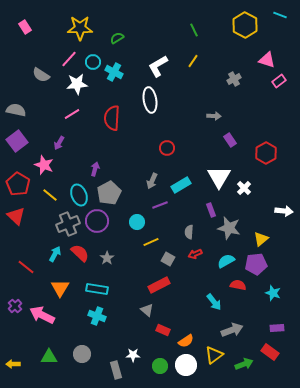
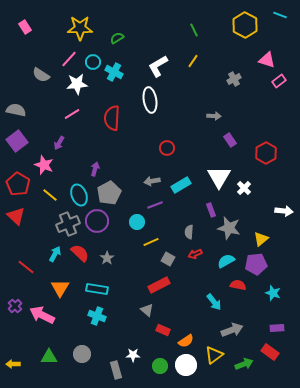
gray arrow at (152, 181): rotated 56 degrees clockwise
purple line at (160, 205): moved 5 px left
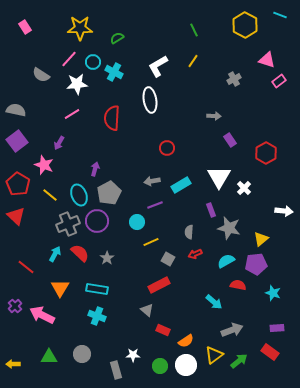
cyan arrow at (214, 302): rotated 12 degrees counterclockwise
green arrow at (244, 364): moved 5 px left, 3 px up; rotated 18 degrees counterclockwise
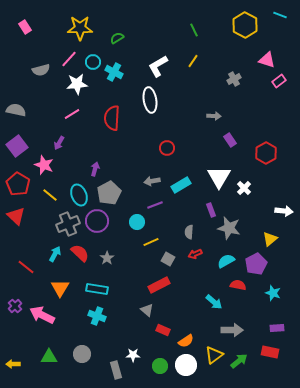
gray semicircle at (41, 75): moved 5 px up; rotated 48 degrees counterclockwise
purple square at (17, 141): moved 5 px down
yellow triangle at (261, 239): moved 9 px right
purple pentagon at (256, 264): rotated 20 degrees counterclockwise
gray arrow at (232, 330): rotated 20 degrees clockwise
red rectangle at (270, 352): rotated 24 degrees counterclockwise
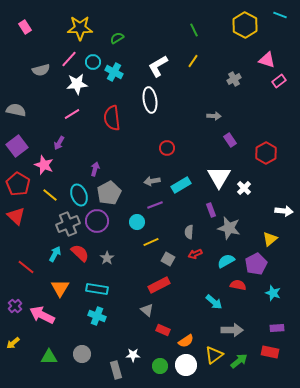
red semicircle at (112, 118): rotated 10 degrees counterclockwise
yellow arrow at (13, 364): moved 21 px up; rotated 40 degrees counterclockwise
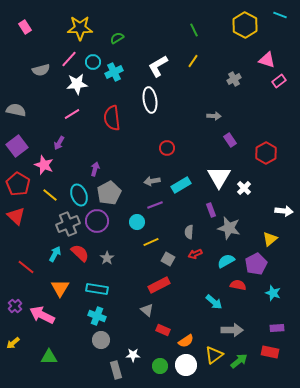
cyan cross at (114, 72): rotated 36 degrees clockwise
gray circle at (82, 354): moved 19 px right, 14 px up
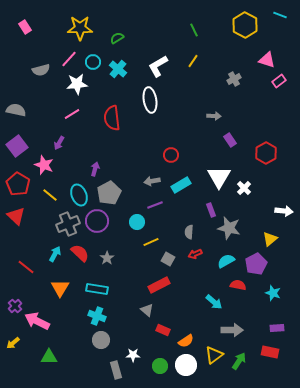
cyan cross at (114, 72): moved 4 px right, 3 px up; rotated 24 degrees counterclockwise
red circle at (167, 148): moved 4 px right, 7 px down
pink arrow at (42, 315): moved 5 px left, 6 px down
green arrow at (239, 361): rotated 18 degrees counterclockwise
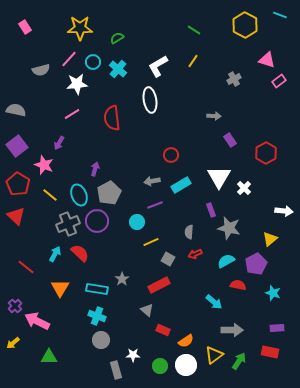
green line at (194, 30): rotated 32 degrees counterclockwise
gray star at (107, 258): moved 15 px right, 21 px down
